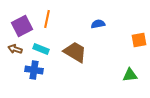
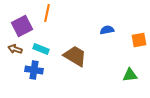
orange line: moved 6 px up
blue semicircle: moved 9 px right, 6 px down
brown trapezoid: moved 4 px down
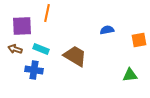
purple square: rotated 25 degrees clockwise
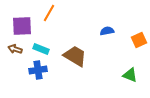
orange line: moved 2 px right; rotated 18 degrees clockwise
blue semicircle: moved 1 px down
orange square: rotated 14 degrees counterclockwise
blue cross: moved 4 px right; rotated 18 degrees counterclockwise
green triangle: rotated 28 degrees clockwise
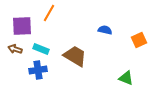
blue semicircle: moved 2 px left, 1 px up; rotated 24 degrees clockwise
green triangle: moved 4 px left, 3 px down
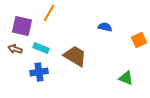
purple square: rotated 15 degrees clockwise
blue semicircle: moved 3 px up
cyan rectangle: moved 1 px up
blue cross: moved 1 px right, 2 px down
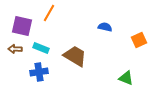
brown arrow: rotated 16 degrees counterclockwise
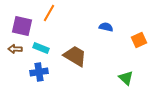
blue semicircle: moved 1 px right
green triangle: rotated 21 degrees clockwise
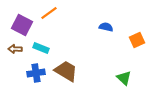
orange line: rotated 24 degrees clockwise
purple square: moved 1 px up; rotated 15 degrees clockwise
orange square: moved 2 px left
brown trapezoid: moved 9 px left, 15 px down
blue cross: moved 3 px left, 1 px down
green triangle: moved 2 px left
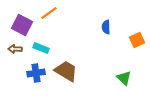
blue semicircle: rotated 104 degrees counterclockwise
